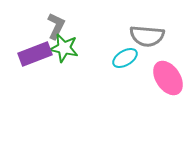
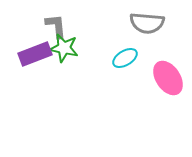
gray L-shape: rotated 32 degrees counterclockwise
gray semicircle: moved 13 px up
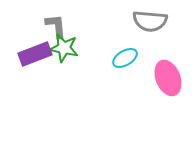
gray semicircle: moved 3 px right, 2 px up
pink ellipse: rotated 12 degrees clockwise
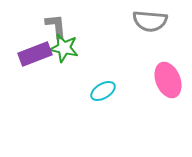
cyan ellipse: moved 22 px left, 33 px down
pink ellipse: moved 2 px down
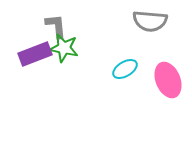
cyan ellipse: moved 22 px right, 22 px up
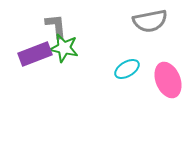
gray semicircle: rotated 16 degrees counterclockwise
cyan ellipse: moved 2 px right
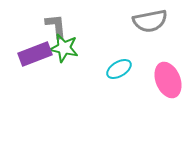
cyan ellipse: moved 8 px left
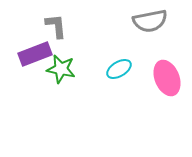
green star: moved 3 px left, 21 px down
pink ellipse: moved 1 px left, 2 px up
